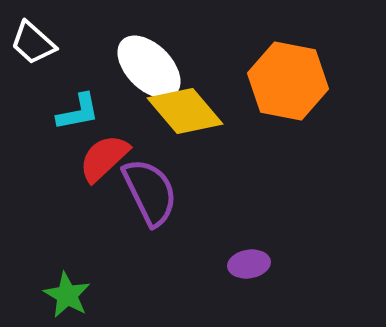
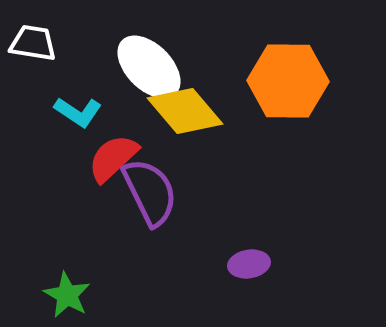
white trapezoid: rotated 147 degrees clockwise
orange hexagon: rotated 10 degrees counterclockwise
cyan L-shape: rotated 45 degrees clockwise
red semicircle: moved 9 px right
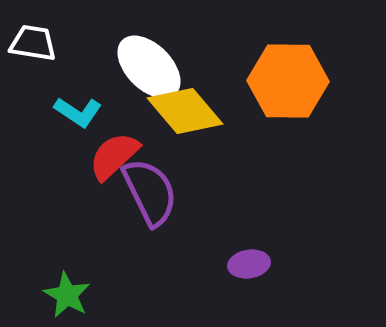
red semicircle: moved 1 px right, 2 px up
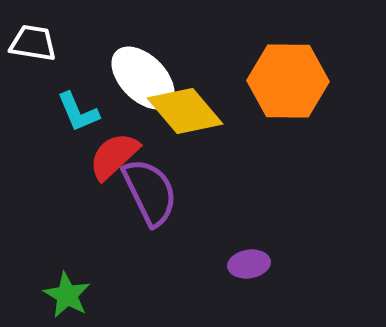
white ellipse: moved 6 px left, 11 px down
cyan L-shape: rotated 33 degrees clockwise
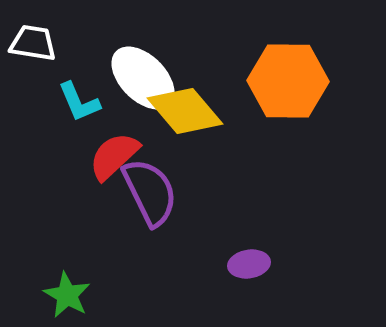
cyan L-shape: moved 1 px right, 10 px up
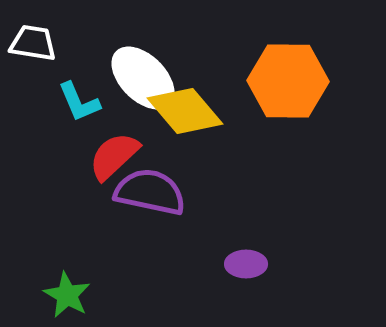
purple semicircle: rotated 52 degrees counterclockwise
purple ellipse: moved 3 px left; rotated 9 degrees clockwise
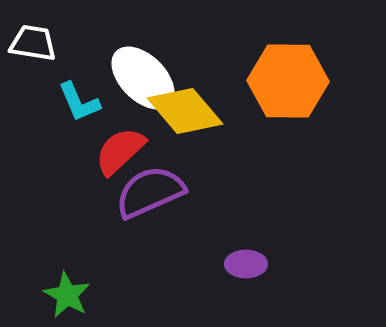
red semicircle: moved 6 px right, 5 px up
purple semicircle: rotated 36 degrees counterclockwise
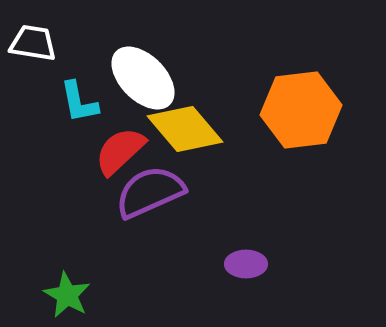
orange hexagon: moved 13 px right, 29 px down; rotated 8 degrees counterclockwise
cyan L-shape: rotated 12 degrees clockwise
yellow diamond: moved 18 px down
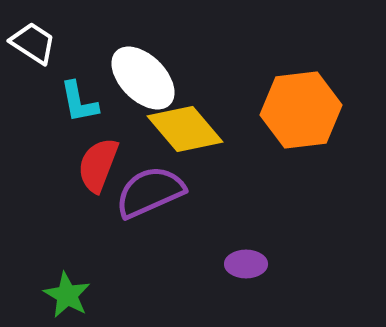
white trapezoid: rotated 24 degrees clockwise
red semicircle: moved 22 px left, 14 px down; rotated 26 degrees counterclockwise
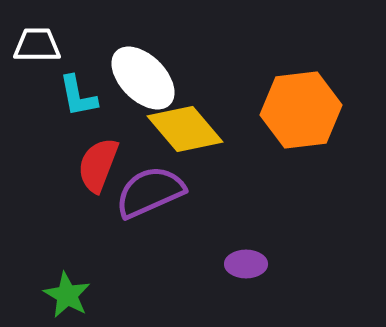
white trapezoid: moved 4 px right, 2 px down; rotated 33 degrees counterclockwise
cyan L-shape: moved 1 px left, 6 px up
